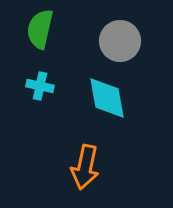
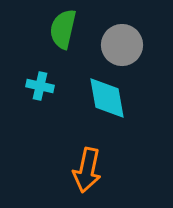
green semicircle: moved 23 px right
gray circle: moved 2 px right, 4 px down
orange arrow: moved 2 px right, 3 px down
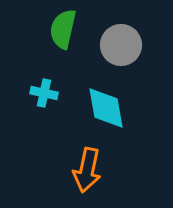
gray circle: moved 1 px left
cyan cross: moved 4 px right, 7 px down
cyan diamond: moved 1 px left, 10 px down
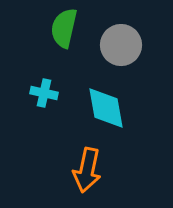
green semicircle: moved 1 px right, 1 px up
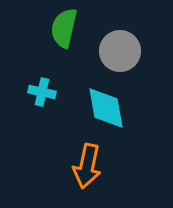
gray circle: moved 1 px left, 6 px down
cyan cross: moved 2 px left, 1 px up
orange arrow: moved 4 px up
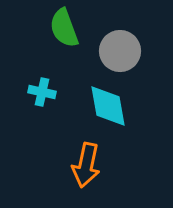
green semicircle: rotated 33 degrees counterclockwise
cyan diamond: moved 2 px right, 2 px up
orange arrow: moved 1 px left, 1 px up
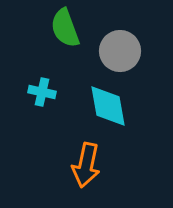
green semicircle: moved 1 px right
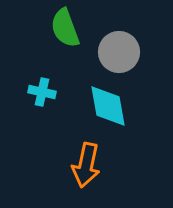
gray circle: moved 1 px left, 1 px down
